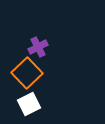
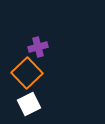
purple cross: rotated 12 degrees clockwise
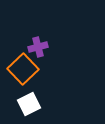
orange square: moved 4 px left, 4 px up
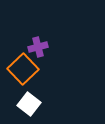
white square: rotated 25 degrees counterclockwise
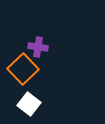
purple cross: rotated 24 degrees clockwise
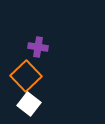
orange square: moved 3 px right, 7 px down
